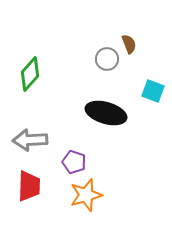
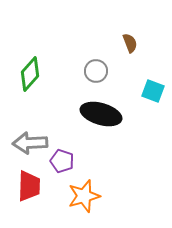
brown semicircle: moved 1 px right, 1 px up
gray circle: moved 11 px left, 12 px down
black ellipse: moved 5 px left, 1 px down
gray arrow: moved 3 px down
purple pentagon: moved 12 px left, 1 px up
orange star: moved 2 px left, 1 px down
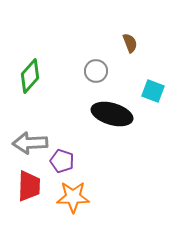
green diamond: moved 2 px down
black ellipse: moved 11 px right
orange star: moved 11 px left, 1 px down; rotated 16 degrees clockwise
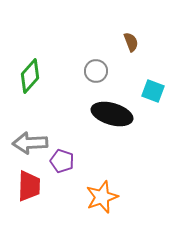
brown semicircle: moved 1 px right, 1 px up
orange star: moved 29 px right; rotated 20 degrees counterclockwise
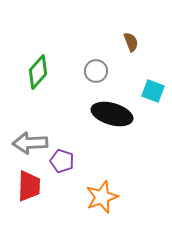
green diamond: moved 8 px right, 4 px up
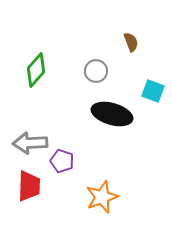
green diamond: moved 2 px left, 2 px up
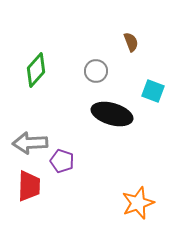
orange star: moved 36 px right, 6 px down
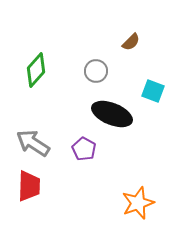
brown semicircle: rotated 66 degrees clockwise
black ellipse: rotated 6 degrees clockwise
gray arrow: moved 3 px right; rotated 36 degrees clockwise
purple pentagon: moved 22 px right, 12 px up; rotated 10 degrees clockwise
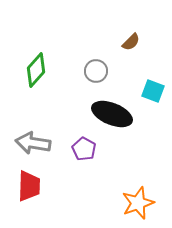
gray arrow: rotated 24 degrees counterclockwise
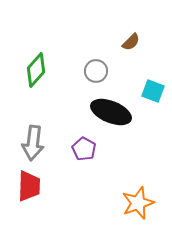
black ellipse: moved 1 px left, 2 px up
gray arrow: rotated 92 degrees counterclockwise
